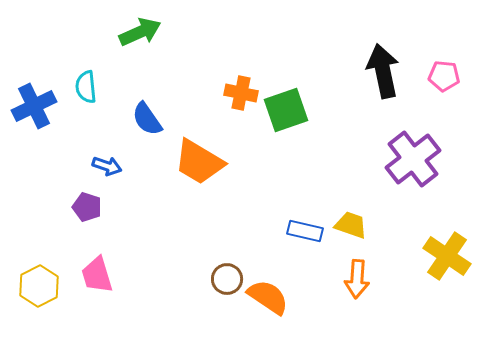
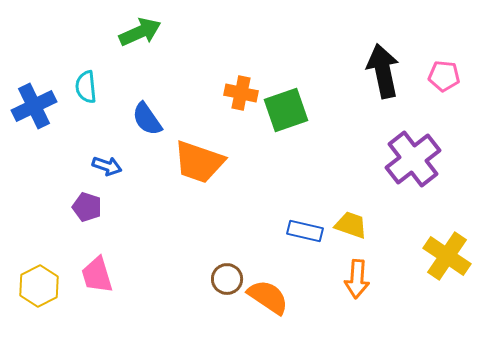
orange trapezoid: rotated 12 degrees counterclockwise
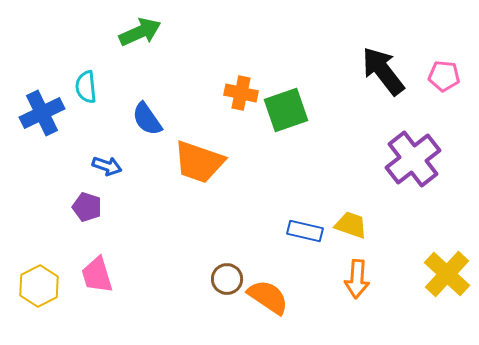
black arrow: rotated 26 degrees counterclockwise
blue cross: moved 8 px right, 7 px down
yellow cross: moved 18 px down; rotated 9 degrees clockwise
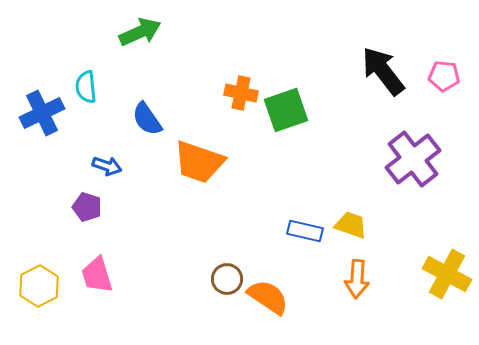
yellow cross: rotated 15 degrees counterclockwise
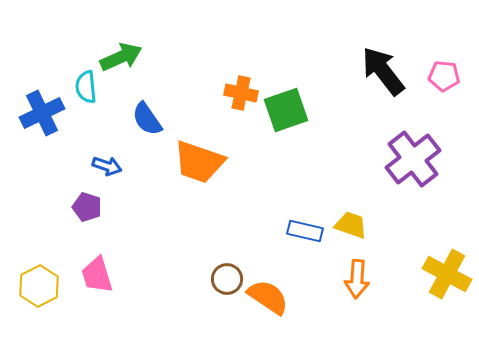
green arrow: moved 19 px left, 25 px down
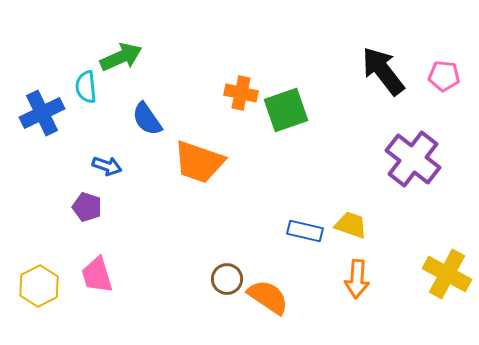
purple cross: rotated 14 degrees counterclockwise
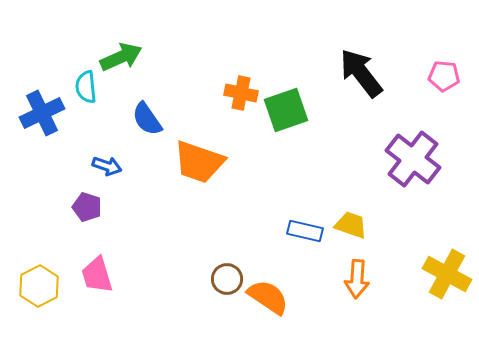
black arrow: moved 22 px left, 2 px down
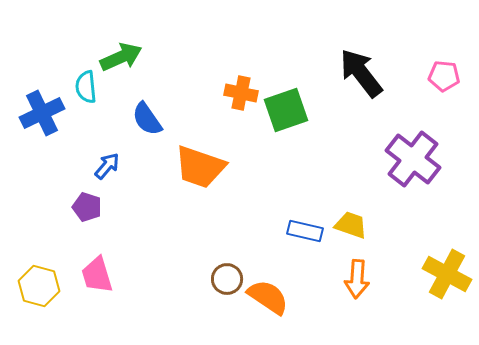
orange trapezoid: moved 1 px right, 5 px down
blue arrow: rotated 68 degrees counterclockwise
yellow hexagon: rotated 18 degrees counterclockwise
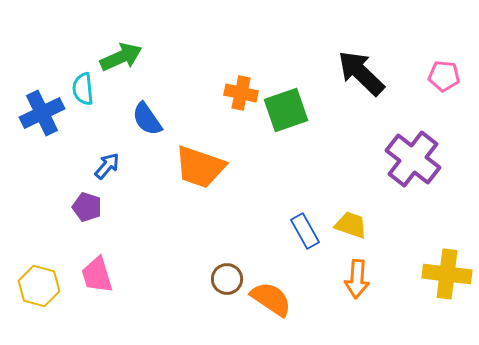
black arrow: rotated 8 degrees counterclockwise
cyan semicircle: moved 3 px left, 2 px down
blue rectangle: rotated 48 degrees clockwise
yellow cross: rotated 21 degrees counterclockwise
orange semicircle: moved 3 px right, 2 px down
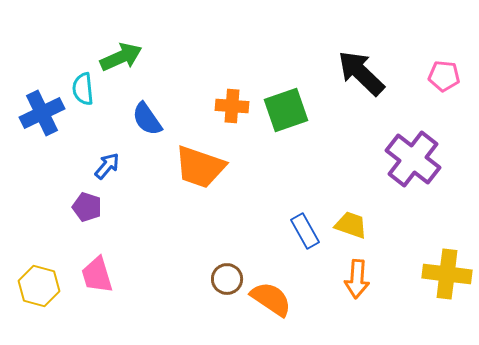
orange cross: moved 9 px left, 13 px down; rotated 8 degrees counterclockwise
